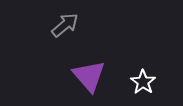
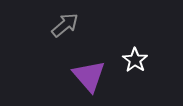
white star: moved 8 px left, 22 px up
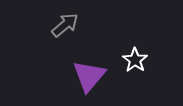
purple triangle: rotated 21 degrees clockwise
